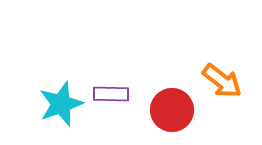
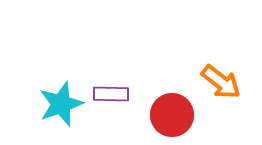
orange arrow: moved 1 px left, 1 px down
red circle: moved 5 px down
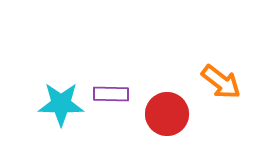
cyan star: rotated 21 degrees clockwise
red circle: moved 5 px left, 1 px up
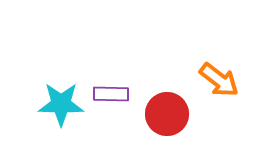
orange arrow: moved 2 px left, 2 px up
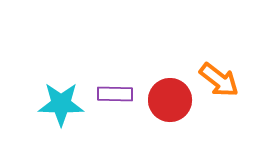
purple rectangle: moved 4 px right
red circle: moved 3 px right, 14 px up
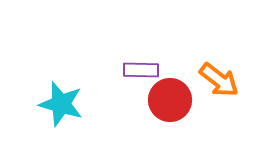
purple rectangle: moved 26 px right, 24 px up
cyan star: rotated 15 degrees clockwise
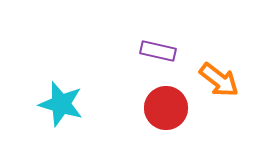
purple rectangle: moved 17 px right, 19 px up; rotated 12 degrees clockwise
red circle: moved 4 px left, 8 px down
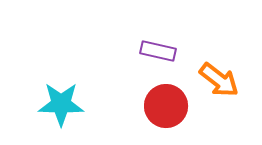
cyan star: rotated 15 degrees counterclockwise
red circle: moved 2 px up
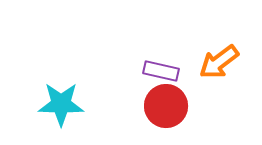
purple rectangle: moved 3 px right, 20 px down
orange arrow: moved 18 px up; rotated 105 degrees clockwise
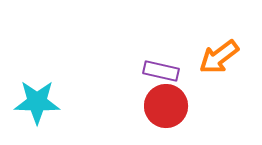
orange arrow: moved 5 px up
cyan star: moved 24 px left, 2 px up
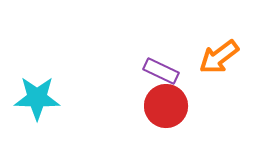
purple rectangle: rotated 12 degrees clockwise
cyan star: moved 4 px up
